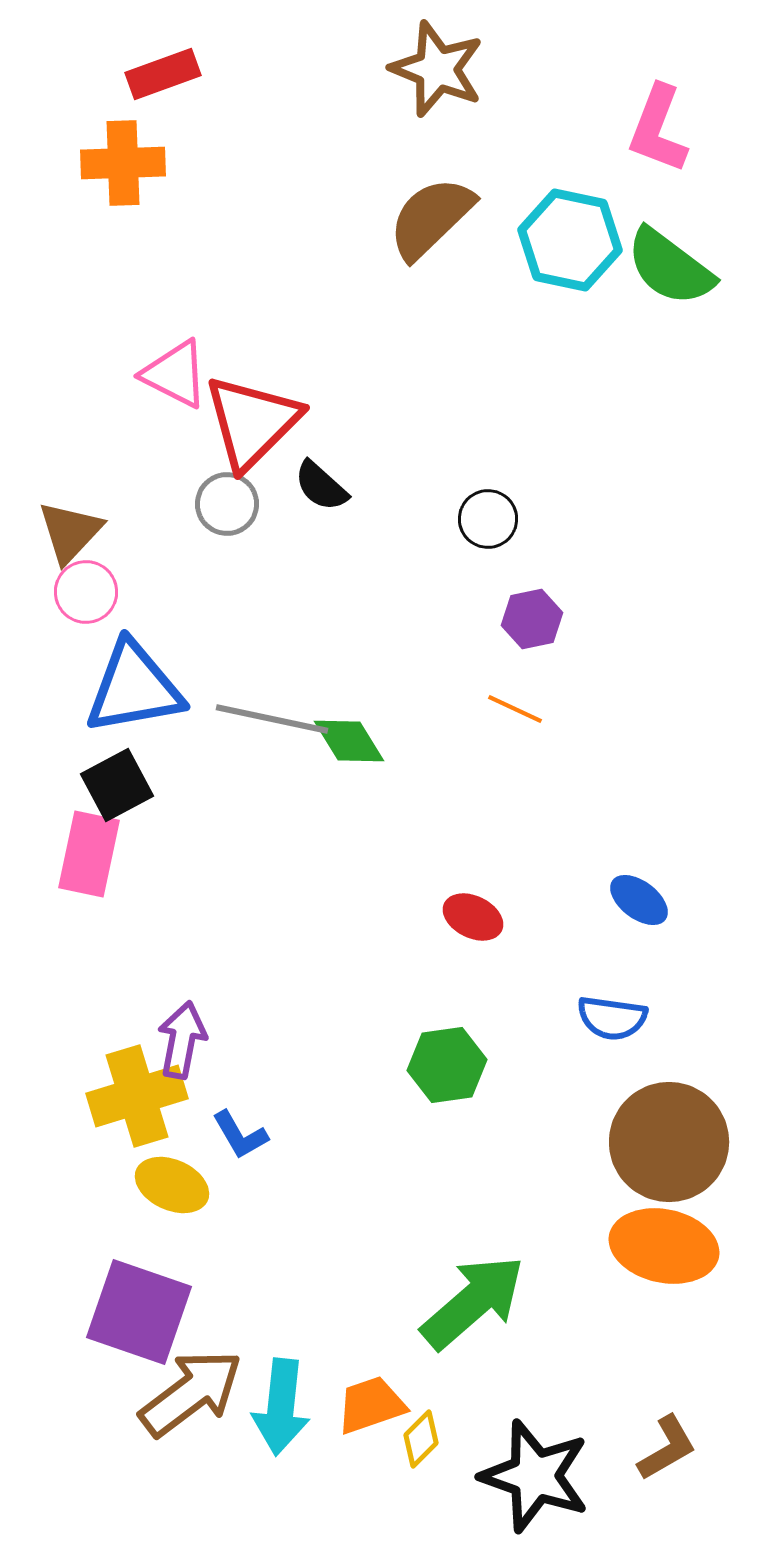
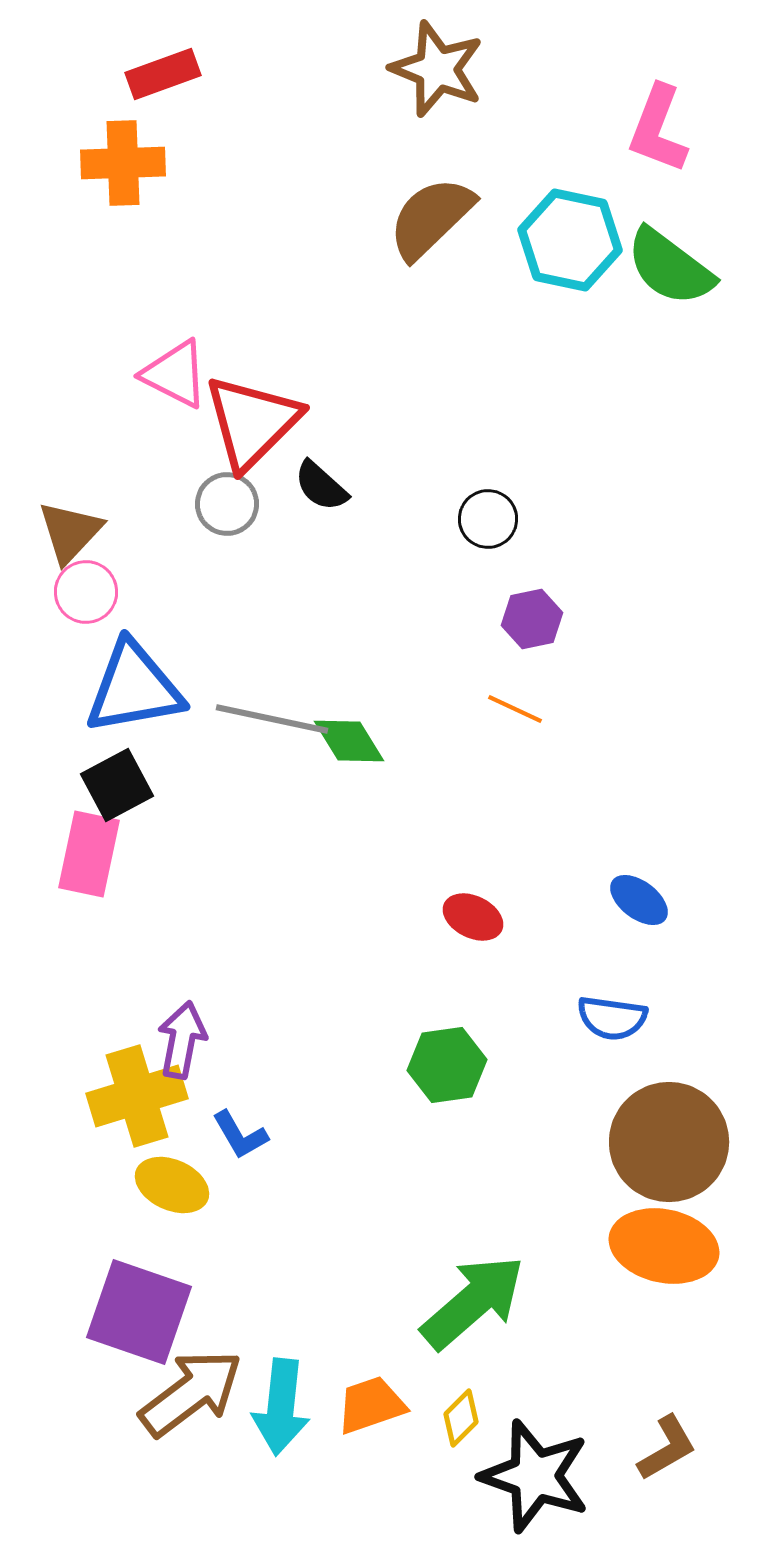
yellow diamond: moved 40 px right, 21 px up
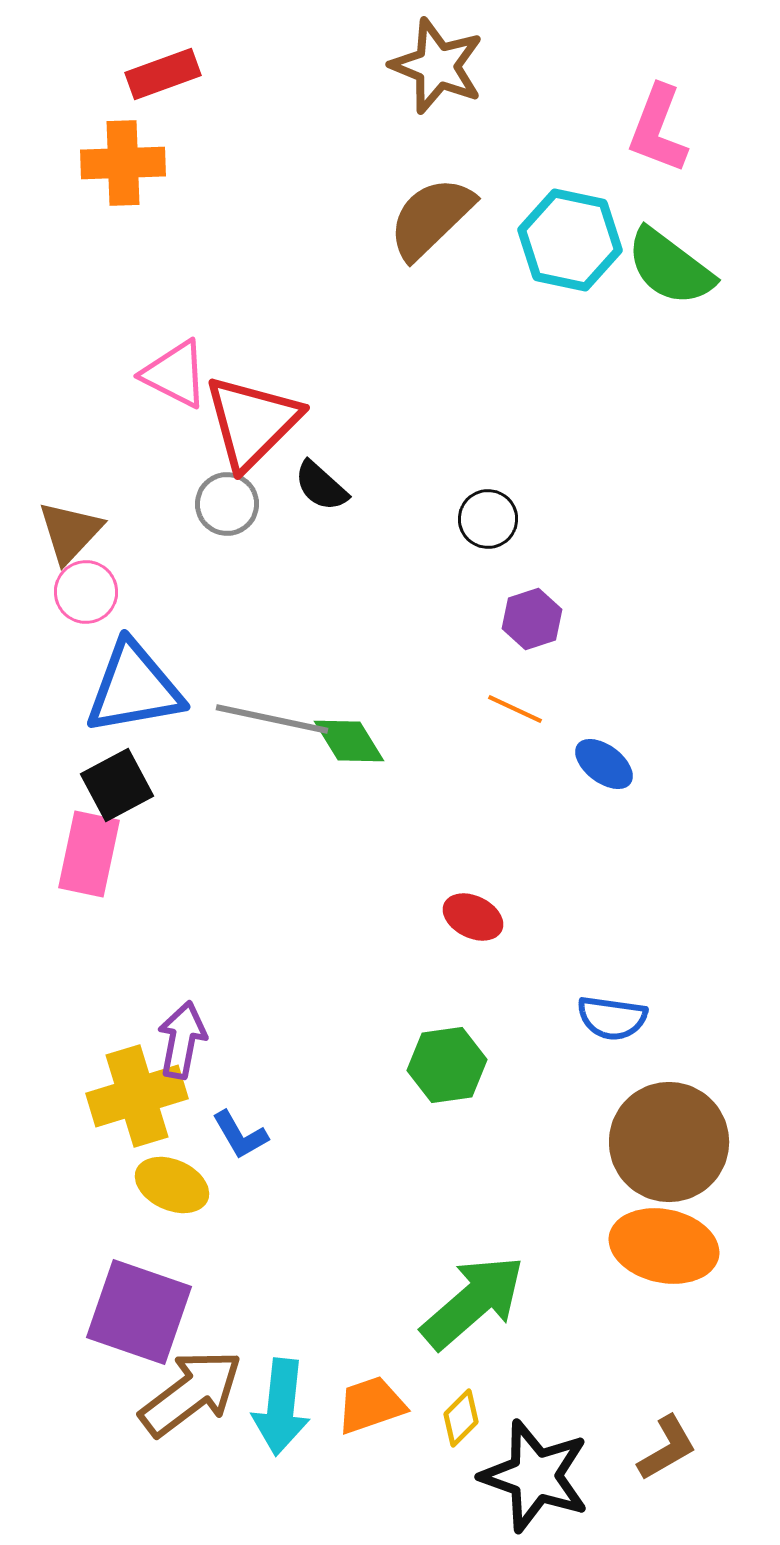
brown star: moved 3 px up
purple hexagon: rotated 6 degrees counterclockwise
blue ellipse: moved 35 px left, 136 px up
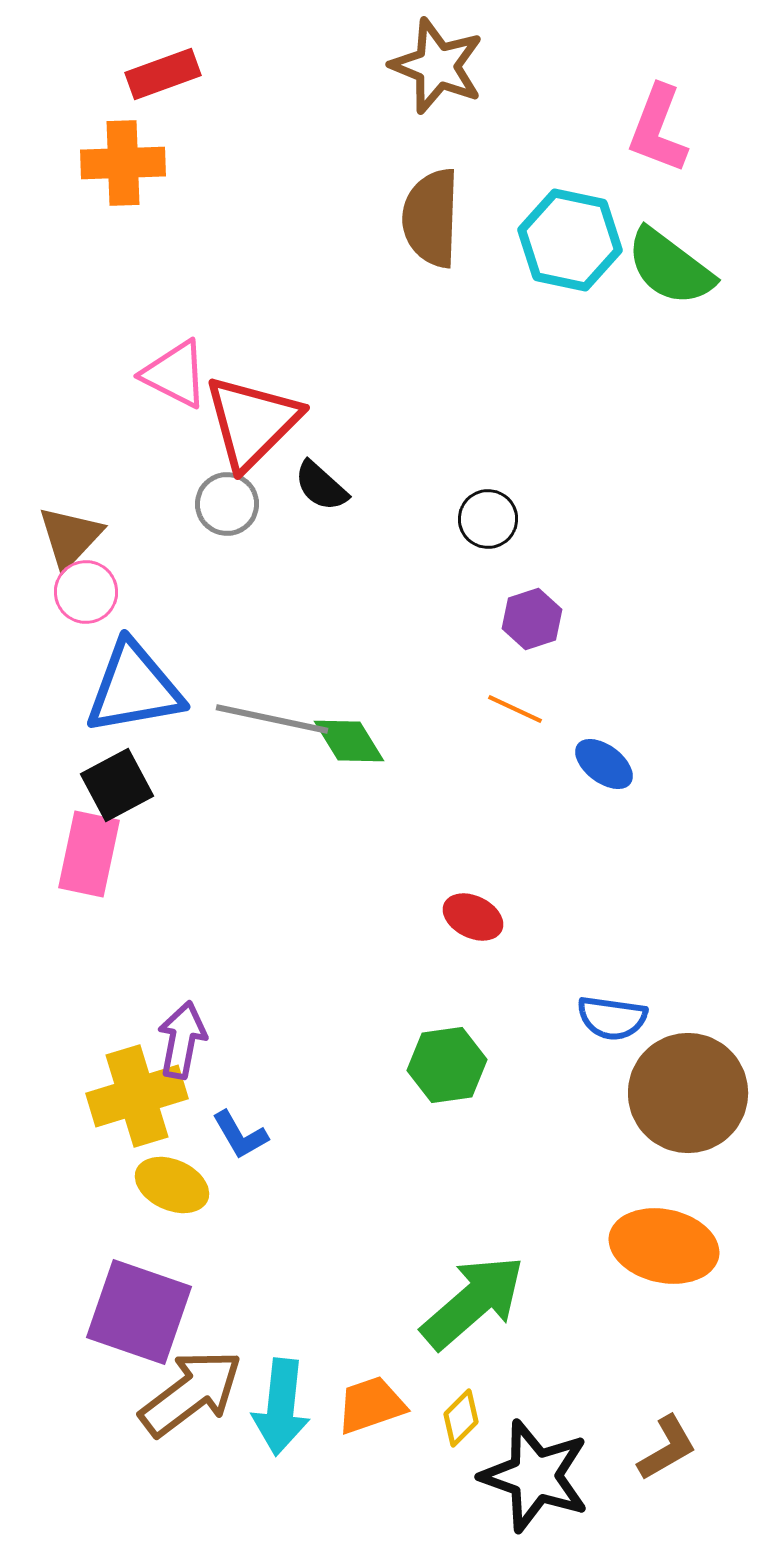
brown semicircle: rotated 44 degrees counterclockwise
brown triangle: moved 5 px down
brown circle: moved 19 px right, 49 px up
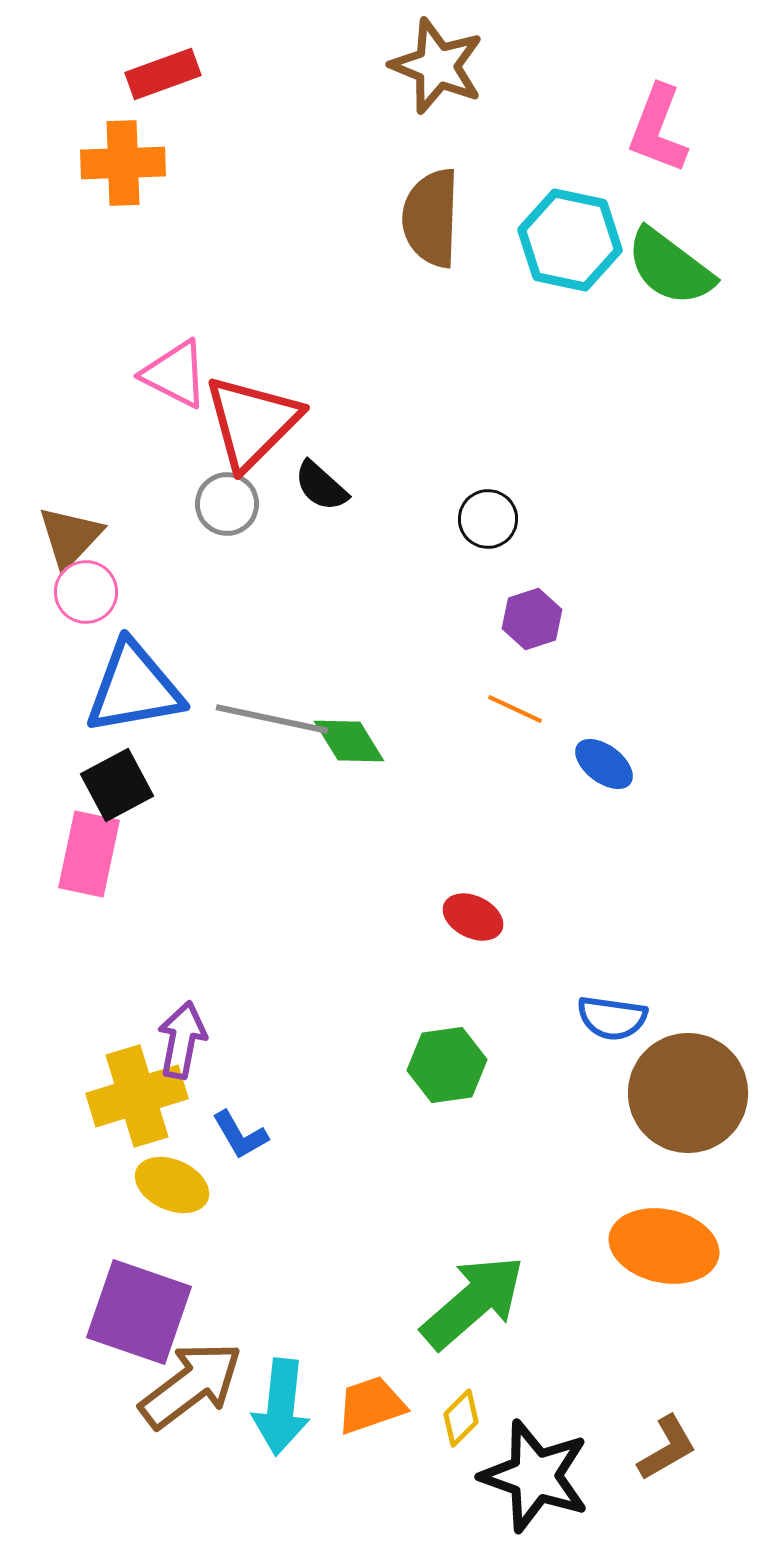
brown arrow: moved 8 px up
